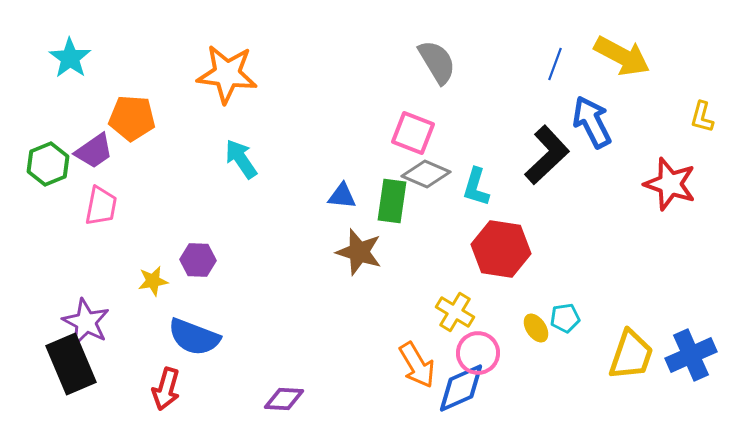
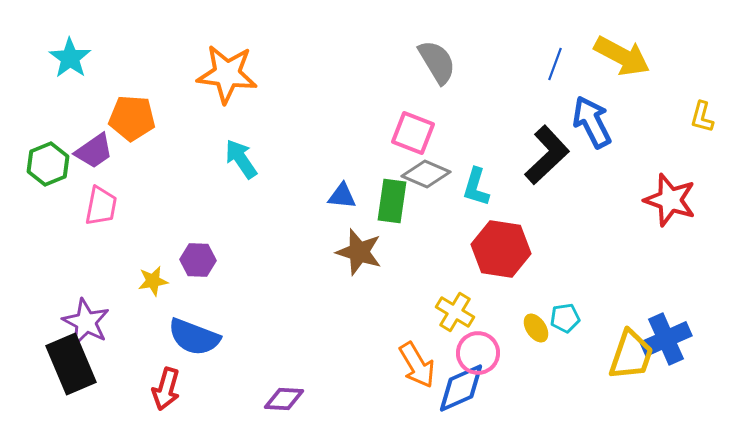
red star: moved 16 px down
blue cross: moved 25 px left, 16 px up
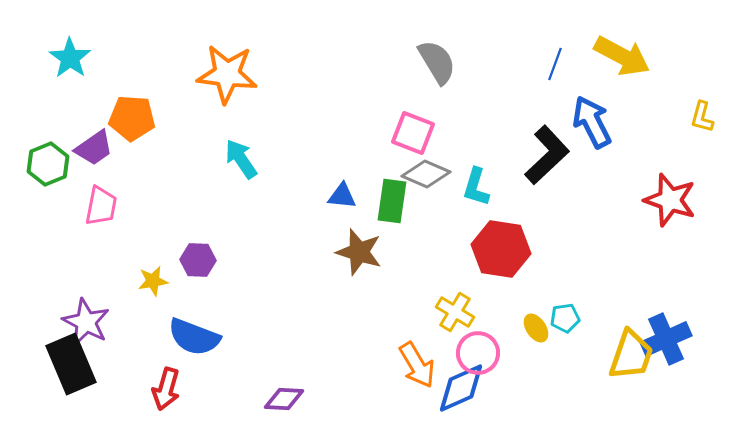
purple trapezoid: moved 3 px up
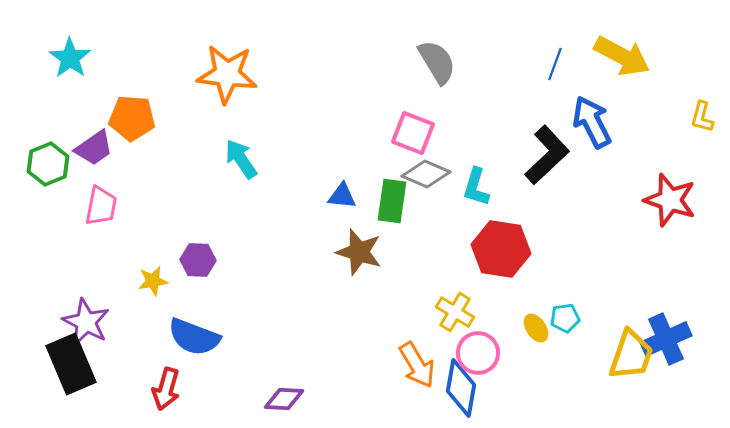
blue diamond: rotated 56 degrees counterclockwise
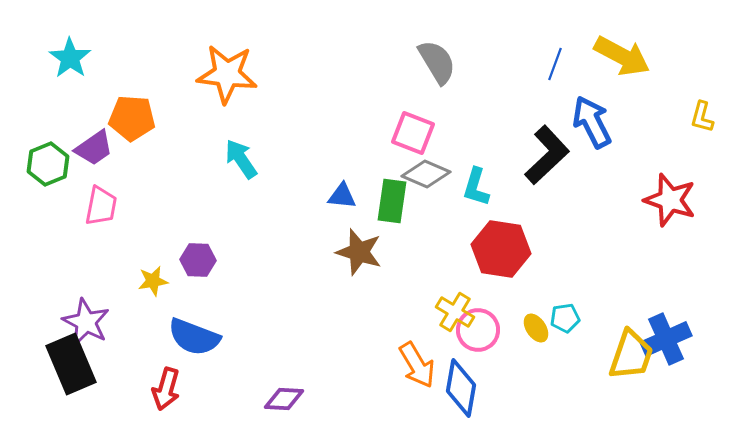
pink circle: moved 23 px up
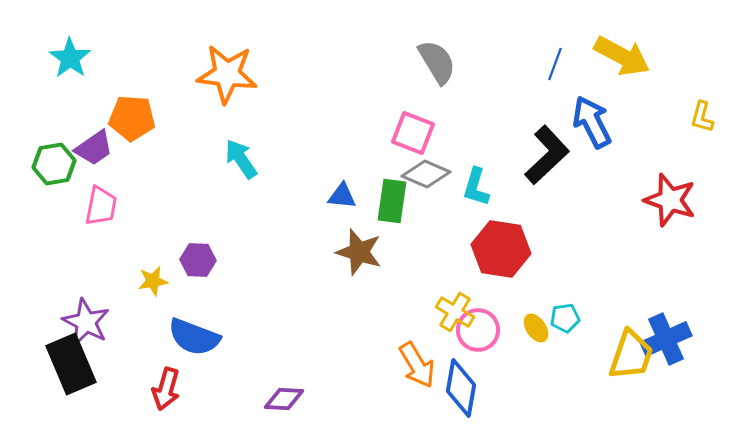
green hexagon: moved 6 px right; rotated 12 degrees clockwise
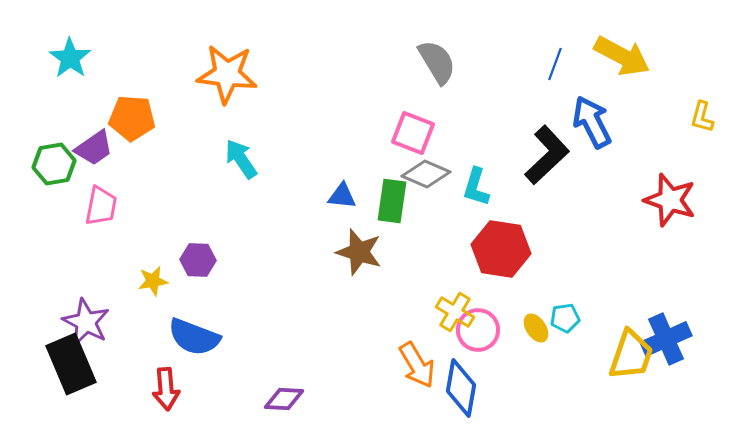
red arrow: rotated 21 degrees counterclockwise
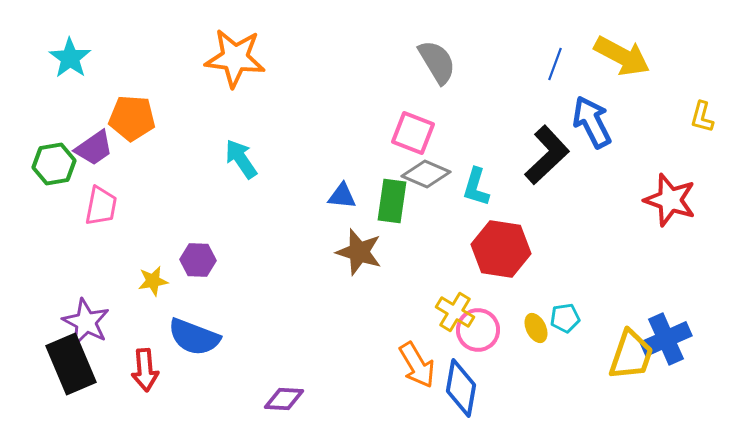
orange star: moved 8 px right, 16 px up
yellow ellipse: rotated 8 degrees clockwise
red arrow: moved 21 px left, 19 px up
